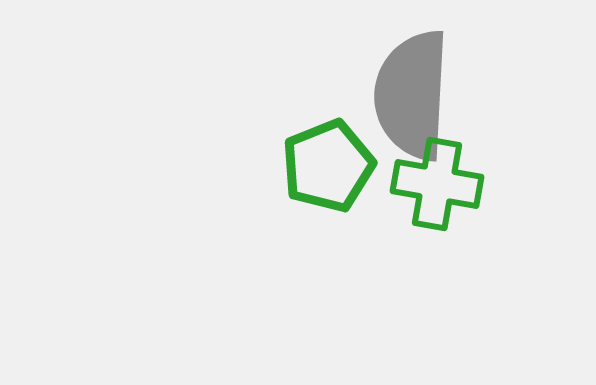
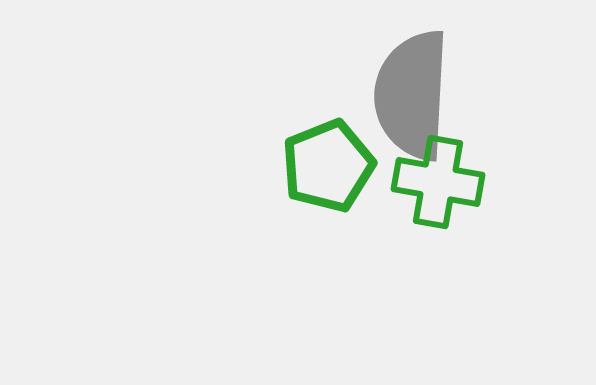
green cross: moved 1 px right, 2 px up
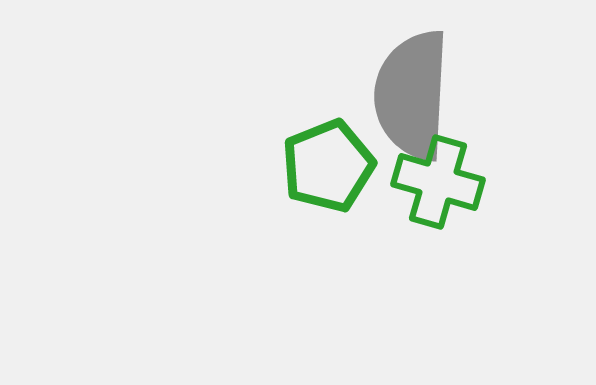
green cross: rotated 6 degrees clockwise
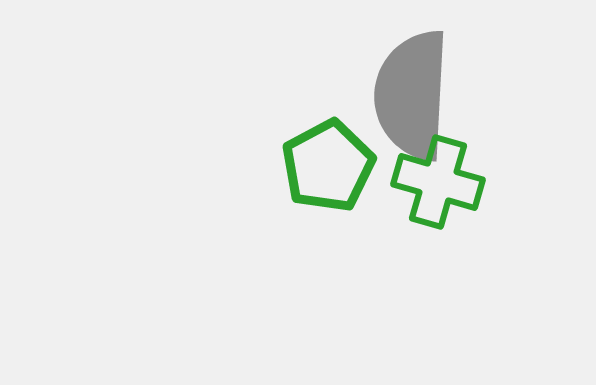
green pentagon: rotated 6 degrees counterclockwise
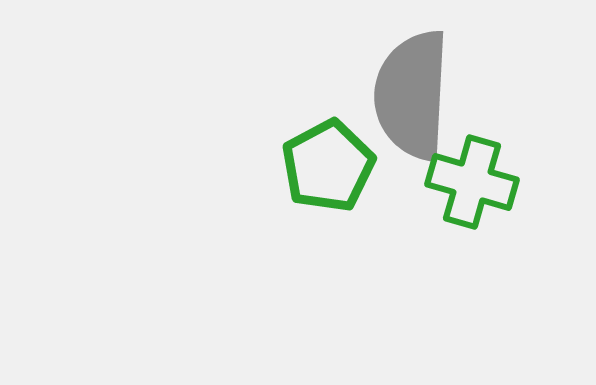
green cross: moved 34 px right
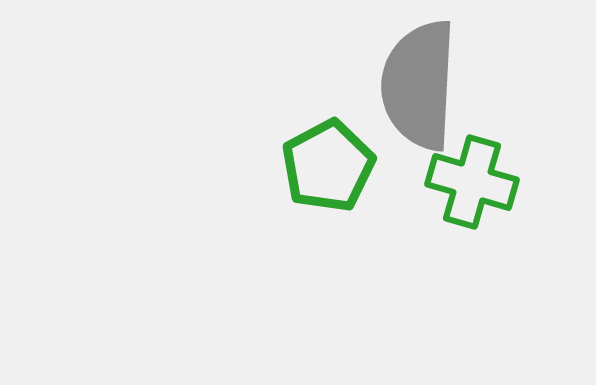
gray semicircle: moved 7 px right, 10 px up
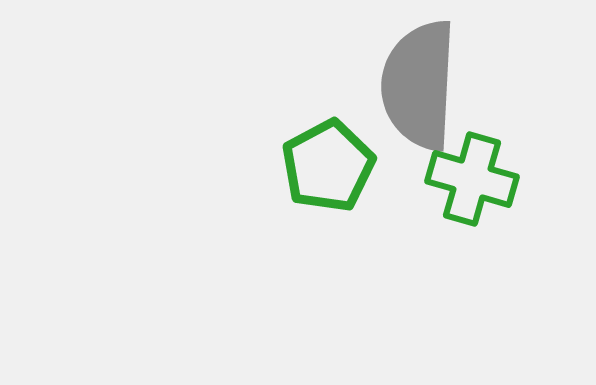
green cross: moved 3 px up
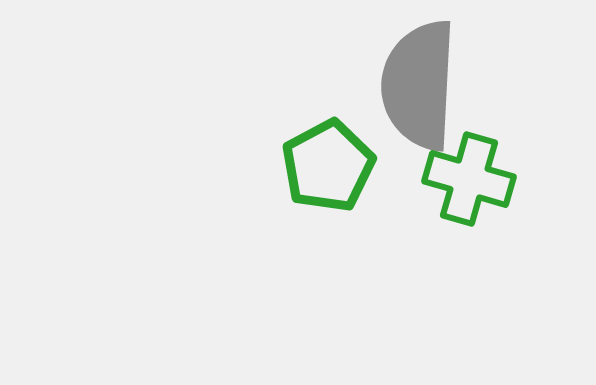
green cross: moved 3 px left
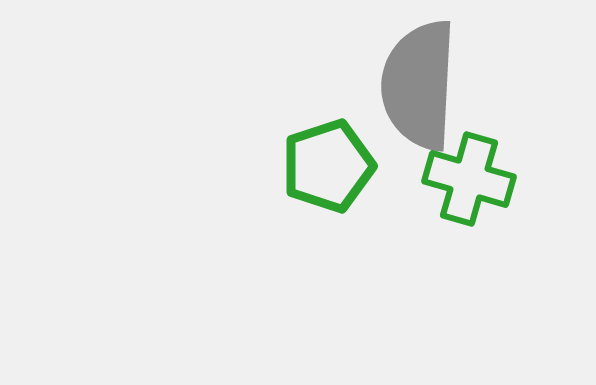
green pentagon: rotated 10 degrees clockwise
